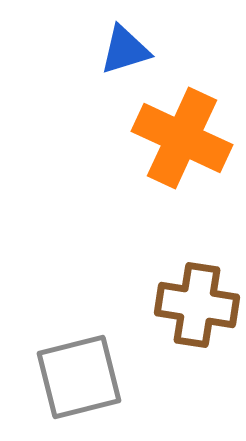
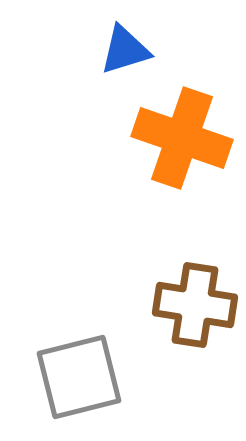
orange cross: rotated 6 degrees counterclockwise
brown cross: moved 2 px left
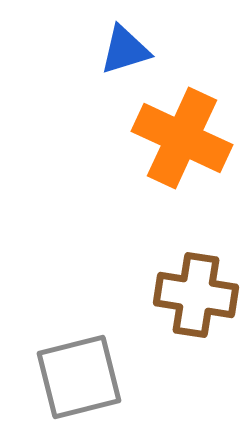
orange cross: rotated 6 degrees clockwise
brown cross: moved 1 px right, 10 px up
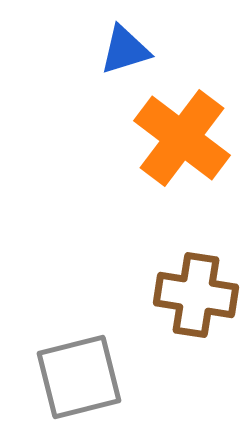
orange cross: rotated 12 degrees clockwise
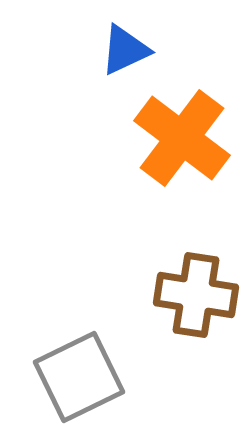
blue triangle: rotated 8 degrees counterclockwise
gray square: rotated 12 degrees counterclockwise
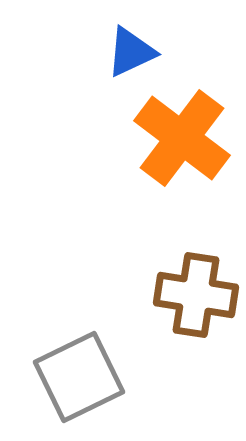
blue triangle: moved 6 px right, 2 px down
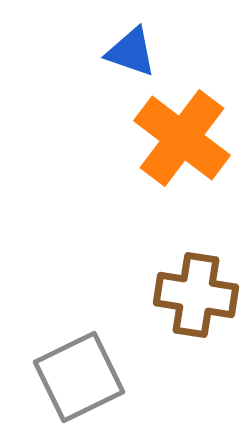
blue triangle: rotated 44 degrees clockwise
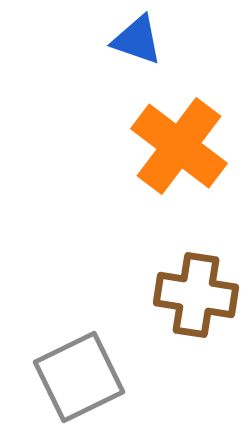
blue triangle: moved 6 px right, 12 px up
orange cross: moved 3 px left, 8 px down
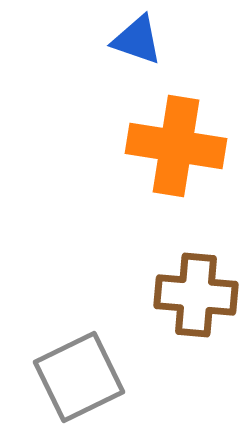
orange cross: moved 3 px left; rotated 28 degrees counterclockwise
brown cross: rotated 4 degrees counterclockwise
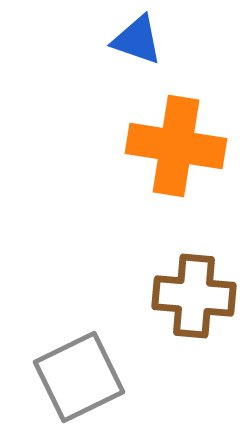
brown cross: moved 2 px left, 1 px down
